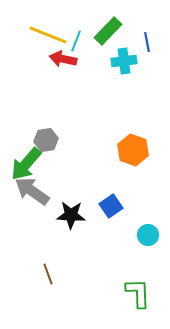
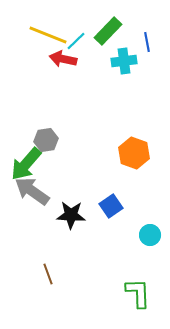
cyan line: rotated 25 degrees clockwise
orange hexagon: moved 1 px right, 3 px down
cyan circle: moved 2 px right
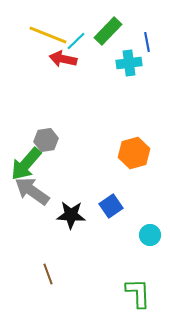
cyan cross: moved 5 px right, 2 px down
orange hexagon: rotated 24 degrees clockwise
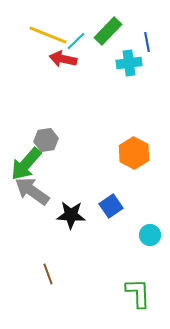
orange hexagon: rotated 16 degrees counterclockwise
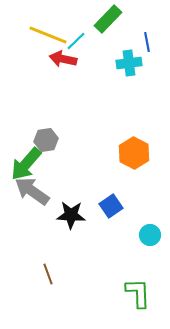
green rectangle: moved 12 px up
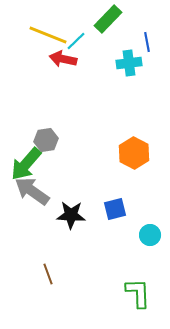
blue square: moved 4 px right, 3 px down; rotated 20 degrees clockwise
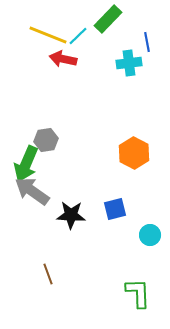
cyan line: moved 2 px right, 5 px up
green arrow: rotated 18 degrees counterclockwise
